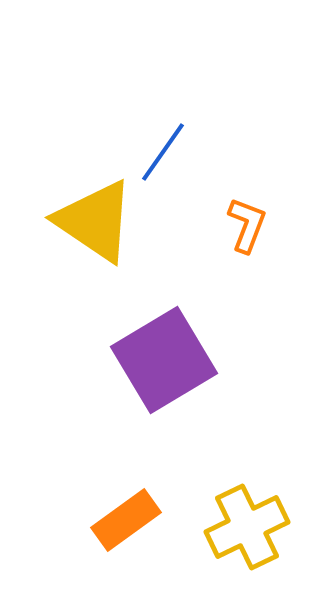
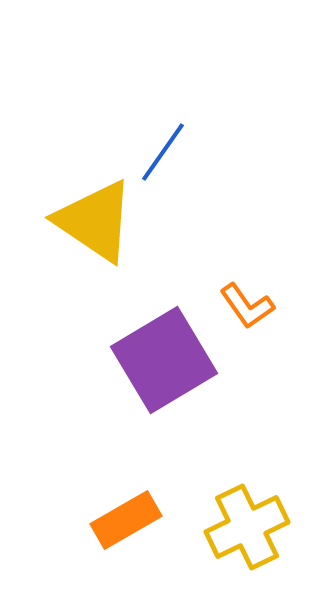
orange L-shape: moved 81 px down; rotated 124 degrees clockwise
orange rectangle: rotated 6 degrees clockwise
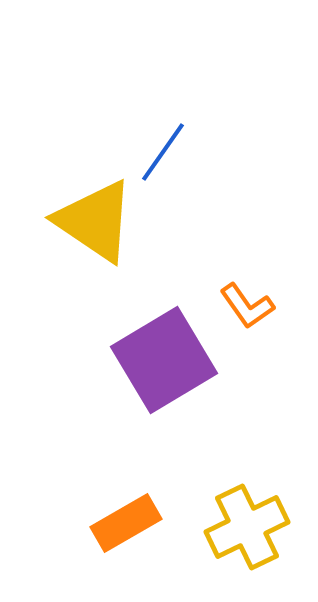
orange rectangle: moved 3 px down
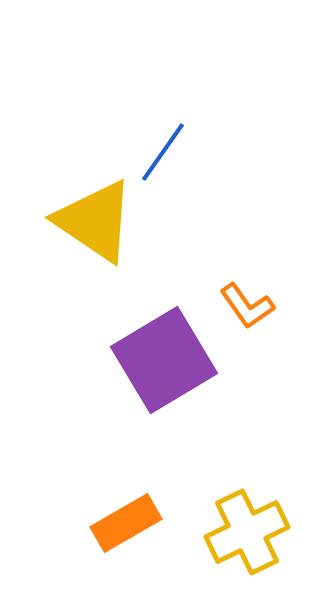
yellow cross: moved 5 px down
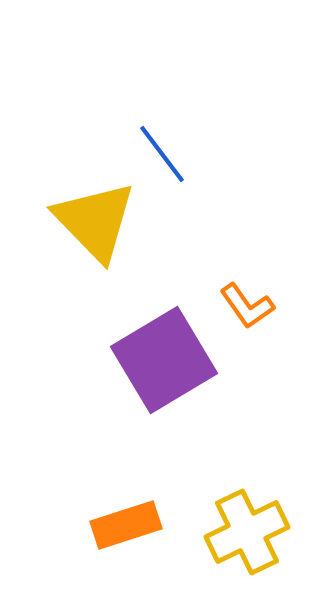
blue line: moved 1 px left, 2 px down; rotated 72 degrees counterclockwise
yellow triangle: rotated 12 degrees clockwise
orange rectangle: moved 2 px down; rotated 12 degrees clockwise
